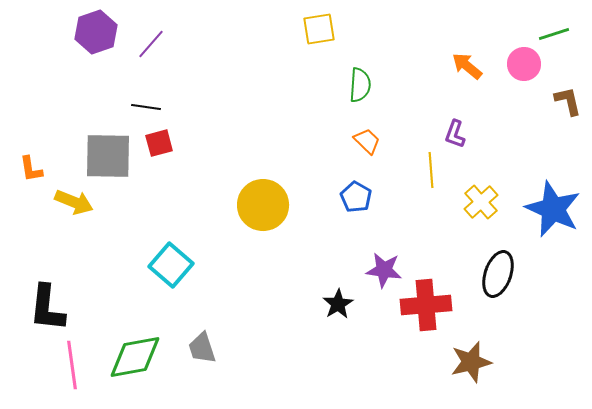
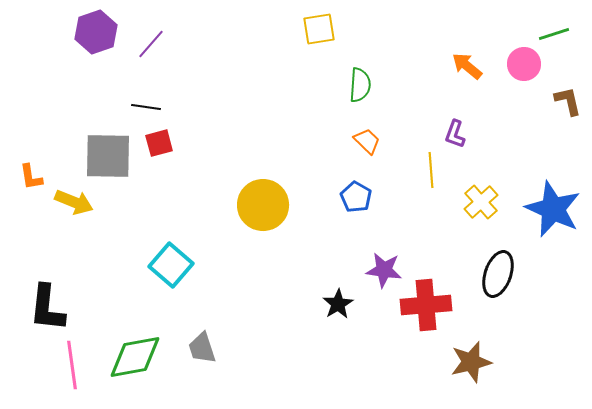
orange L-shape: moved 8 px down
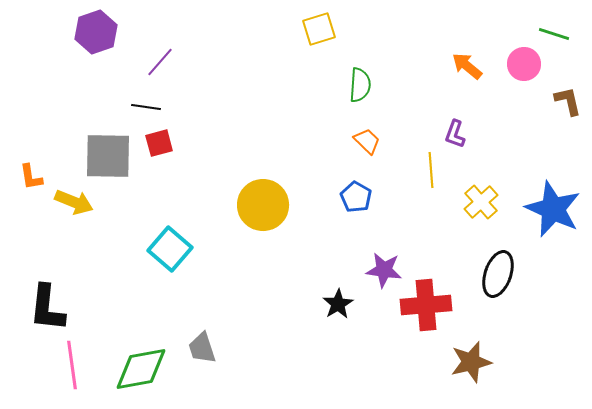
yellow square: rotated 8 degrees counterclockwise
green line: rotated 36 degrees clockwise
purple line: moved 9 px right, 18 px down
cyan square: moved 1 px left, 16 px up
green diamond: moved 6 px right, 12 px down
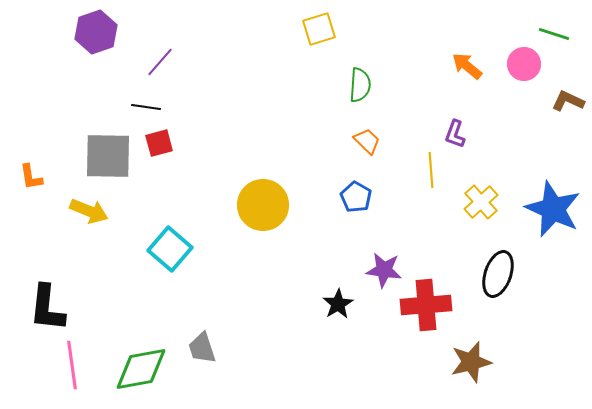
brown L-shape: rotated 52 degrees counterclockwise
yellow arrow: moved 15 px right, 9 px down
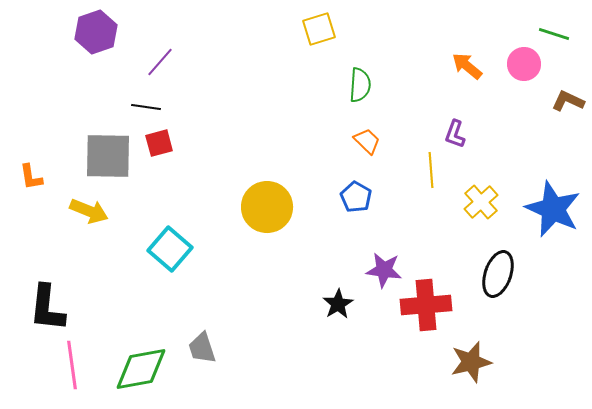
yellow circle: moved 4 px right, 2 px down
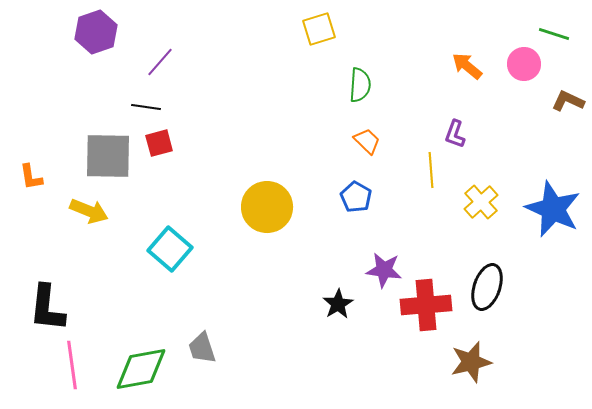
black ellipse: moved 11 px left, 13 px down
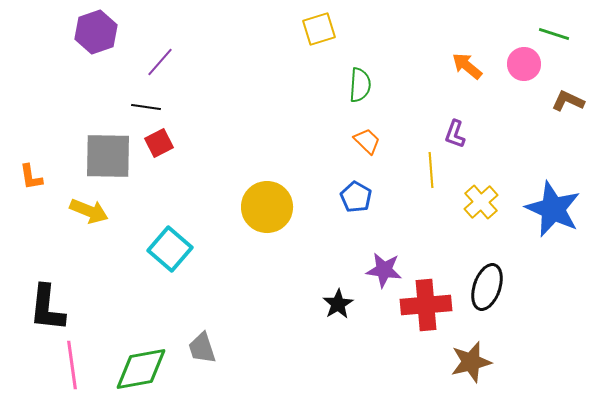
red square: rotated 12 degrees counterclockwise
